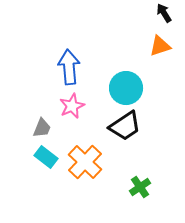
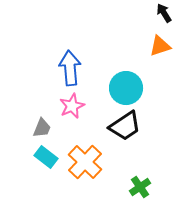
blue arrow: moved 1 px right, 1 px down
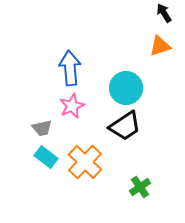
gray trapezoid: rotated 55 degrees clockwise
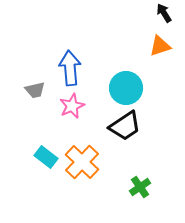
gray trapezoid: moved 7 px left, 38 px up
orange cross: moved 3 px left
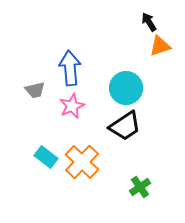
black arrow: moved 15 px left, 9 px down
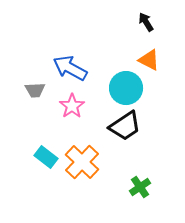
black arrow: moved 3 px left
orange triangle: moved 11 px left, 14 px down; rotated 45 degrees clockwise
blue arrow: rotated 56 degrees counterclockwise
gray trapezoid: rotated 10 degrees clockwise
pink star: rotated 10 degrees counterclockwise
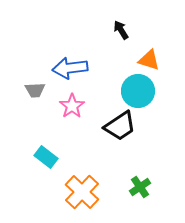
black arrow: moved 25 px left, 8 px down
orange triangle: rotated 10 degrees counterclockwise
blue arrow: rotated 36 degrees counterclockwise
cyan circle: moved 12 px right, 3 px down
black trapezoid: moved 5 px left
orange cross: moved 30 px down
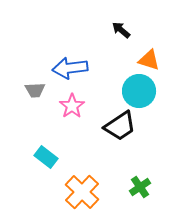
black arrow: rotated 18 degrees counterclockwise
cyan circle: moved 1 px right
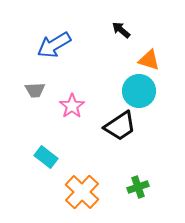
blue arrow: moved 16 px left, 23 px up; rotated 24 degrees counterclockwise
green cross: moved 2 px left; rotated 15 degrees clockwise
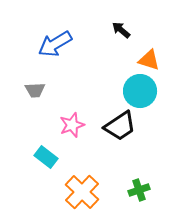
blue arrow: moved 1 px right, 1 px up
cyan circle: moved 1 px right
pink star: moved 19 px down; rotated 15 degrees clockwise
green cross: moved 1 px right, 3 px down
